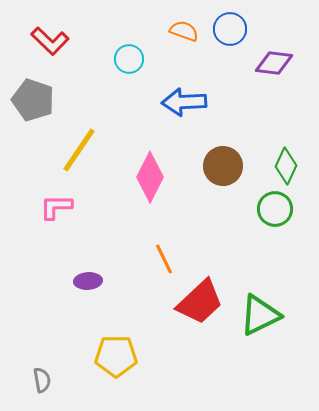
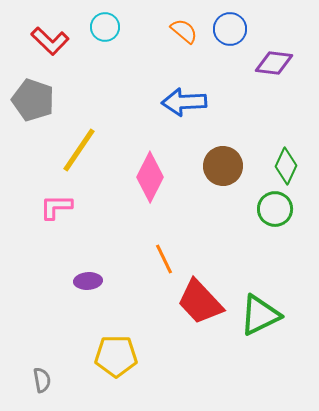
orange semicircle: rotated 20 degrees clockwise
cyan circle: moved 24 px left, 32 px up
red trapezoid: rotated 90 degrees clockwise
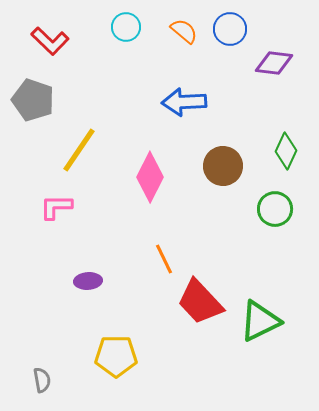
cyan circle: moved 21 px right
green diamond: moved 15 px up
green triangle: moved 6 px down
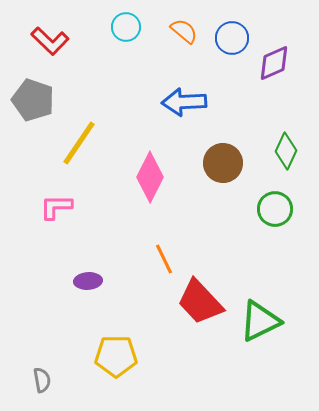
blue circle: moved 2 px right, 9 px down
purple diamond: rotated 30 degrees counterclockwise
yellow line: moved 7 px up
brown circle: moved 3 px up
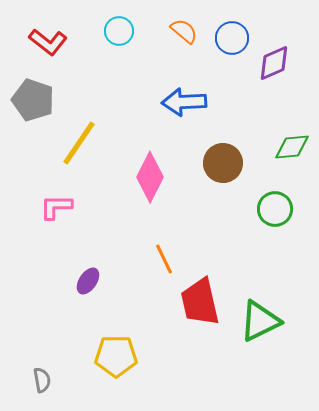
cyan circle: moved 7 px left, 4 px down
red L-shape: moved 2 px left, 1 px down; rotated 6 degrees counterclockwise
green diamond: moved 6 px right, 4 px up; rotated 60 degrees clockwise
purple ellipse: rotated 52 degrees counterclockwise
red trapezoid: rotated 30 degrees clockwise
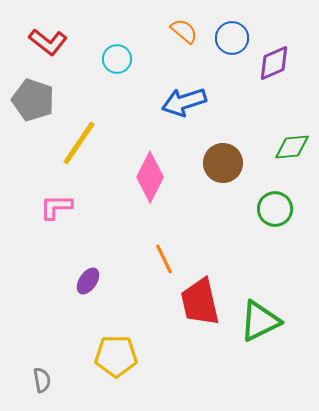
cyan circle: moved 2 px left, 28 px down
blue arrow: rotated 15 degrees counterclockwise
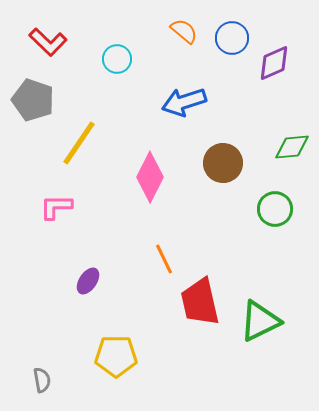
red L-shape: rotated 6 degrees clockwise
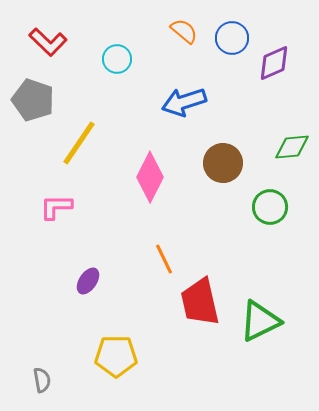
green circle: moved 5 px left, 2 px up
